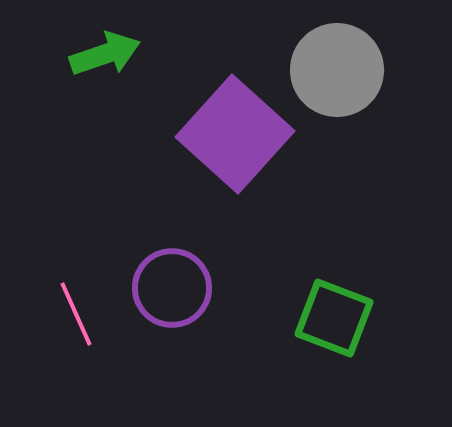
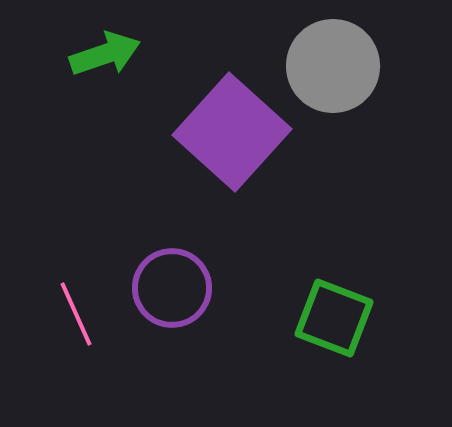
gray circle: moved 4 px left, 4 px up
purple square: moved 3 px left, 2 px up
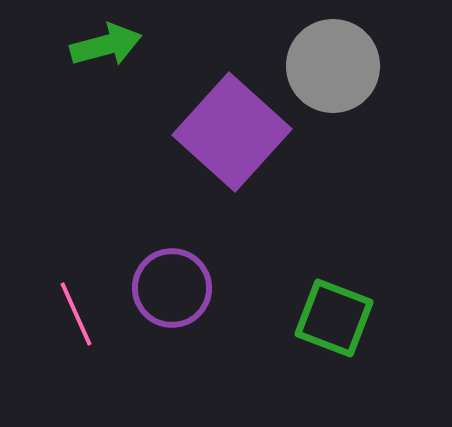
green arrow: moved 1 px right, 9 px up; rotated 4 degrees clockwise
